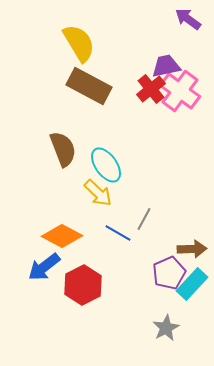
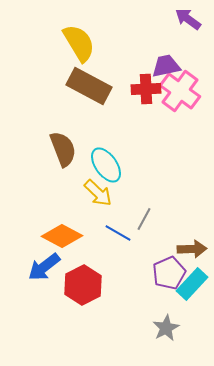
red cross: moved 5 px left; rotated 36 degrees clockwise
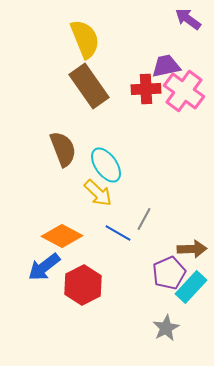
yellow semicircle: moved 6 px right, 4 px up; rotated 9 degrees clockwise
brown rectangle: rotated 27 degrees clockwise
pink cross: moved 4 px right
cyan rectangle: moved 1 px left, 3 px down
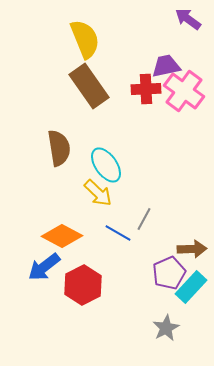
brown semicircle: moved 4 px left, 1 px up; rotated 12 degrees clockwise
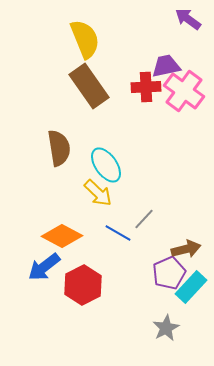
red cross: moved 2 px up
gray line: rotated 15 degrees clockwise
brown arrow: moved 6 px left; rotated 12 degrees counterclockwise
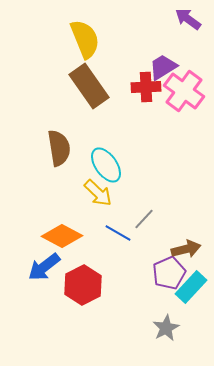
purple trapezoid: moved 3 px left, 1 px down; rotated 20 degrees counterclockwise
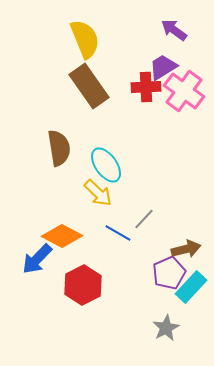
purple arrow: moved 14 px left, 11 px down
blue arrow: moved 7 px left, 8 px up; rotated 8 degrees counterclockwise
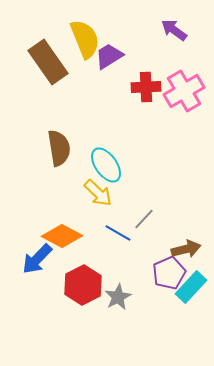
purple trapezoid: moved 54 px left, 11 px up
brown rectangle: moved 41 px left, 24 px up
pink cross: rotated 24 degrees clockwise
gray star: moved 48 px left, 31 px up
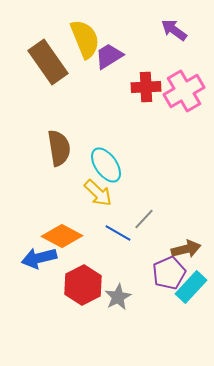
blue arrow: moved 2 px right, 1 px up; rotated 32 degrees clockwise
